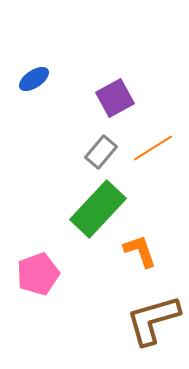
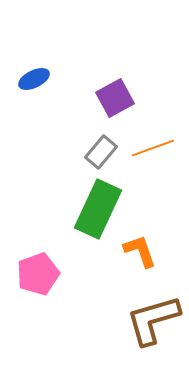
blue ellipse: rotated 8 degrees clockwise
orange line: rotated 12 degrees clockwise
green rectangle: rotated 18 degrees counterclockwise
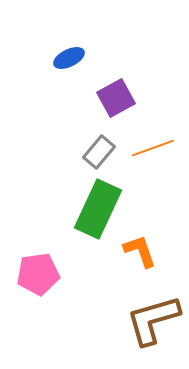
blue ellipse: moved 35 px right, 21 px up
purple square: moved 1 px right
gray rectangle: moved 2 px left
pink pentagon: rotated 12 degrees clockwise
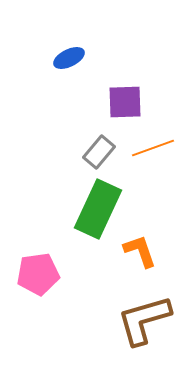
purple square: moved 9 px right, 4 px down; rotated 27 degrees clockwise
brown L-shape: moved 9 px left
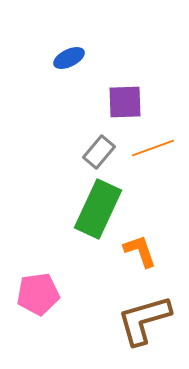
pink pentagon: moved 20 px down
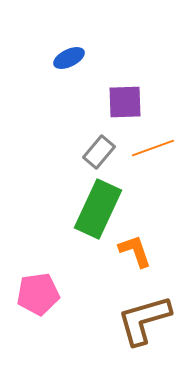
orange L-shape: moved 5 px left
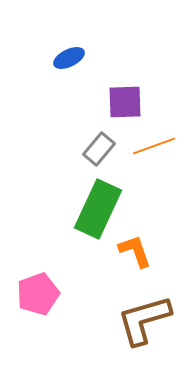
orange line: moved 1 px right, 2 px up
gray rectangle: moved 3 px up
pink pentagon: rotated 12 degrees counterclockwise
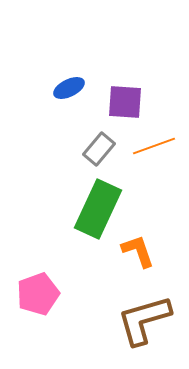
blue ellipse: moved 30 px down
purple square: rotated 6 degrees clockwise
orange L-shape: moved 3 px right
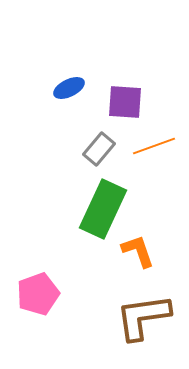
green rectangle: moved 5 px right
brown L-shape: moved 1 px left, 3 px up; rotated 8 degrees clockwise
